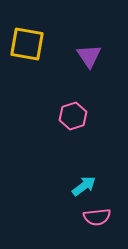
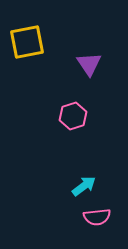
yellow square: moved 2 px up; rotated 21 degrees counterclockwise
purple triangle: moved 8 px down
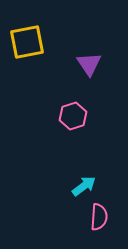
pink semicircle: moved 2 px right; rotated 80 degrees counterclockwise
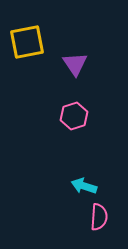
purple triangle: moved 14 px left
pink hexagon: moved 1 px right
cyan arrow: rotated 125 degrees counterclockwise
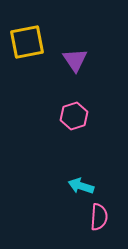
purple triangle: moved 4 px up
cyan arrow: moved 3 px left
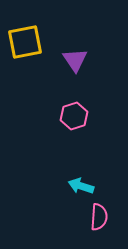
yellow square: moved 2 px left
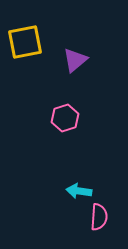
purple triangle: rotated 24 degrees clockwise
pink hexagon: moved 9 px left, 2 px down
cyan arrow: moved 2 px left, 5 px down; rotated 10 degrees counterclockwise
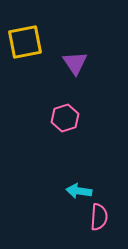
purple triangle: moved 3 px down; rotated 24 degrees counterclockwise
